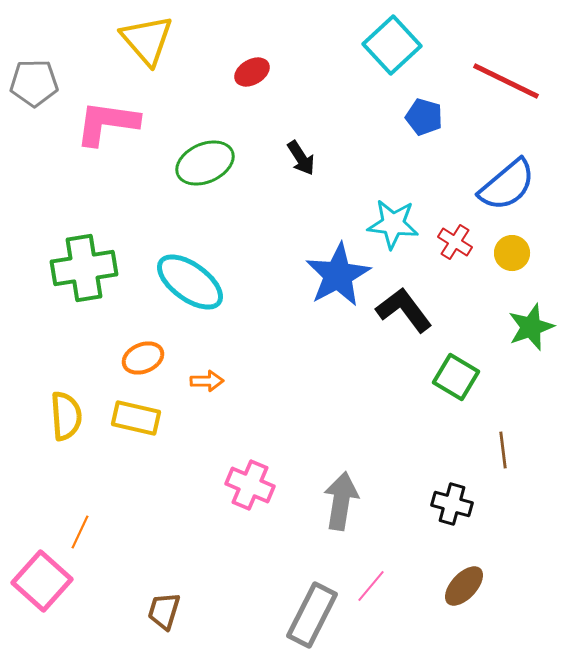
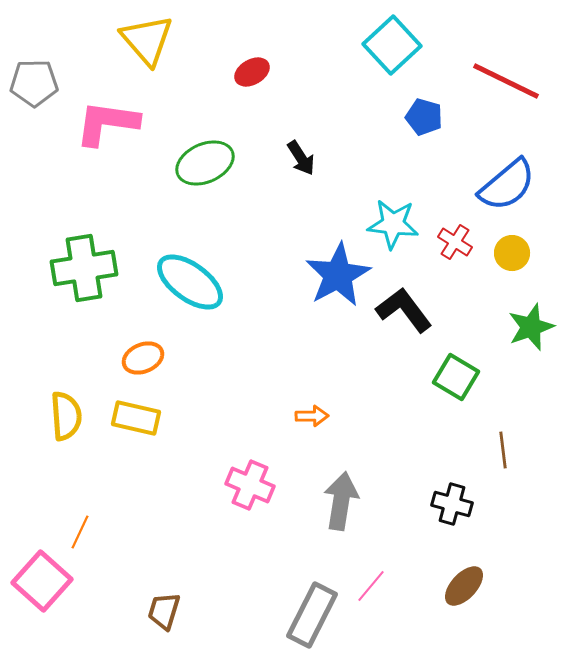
orange arrow: moved 105 px right, 35 px down
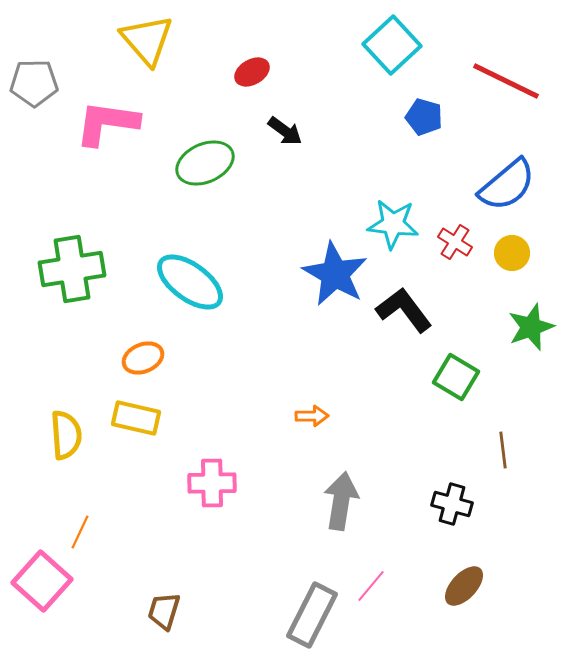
black arrow: moved 16 px left, 27 px up; rotated 21 degrees counterclockwise
green cross: moved 12 px left, 1 px down
blue star: moved 3 px left, 1 px up; rotated 14 degrees counterclockwise
yellow semicircle: moved 19 px down
pink cross: moved 38 px left, 2 px up; rotated 24 degrees counterclockwise
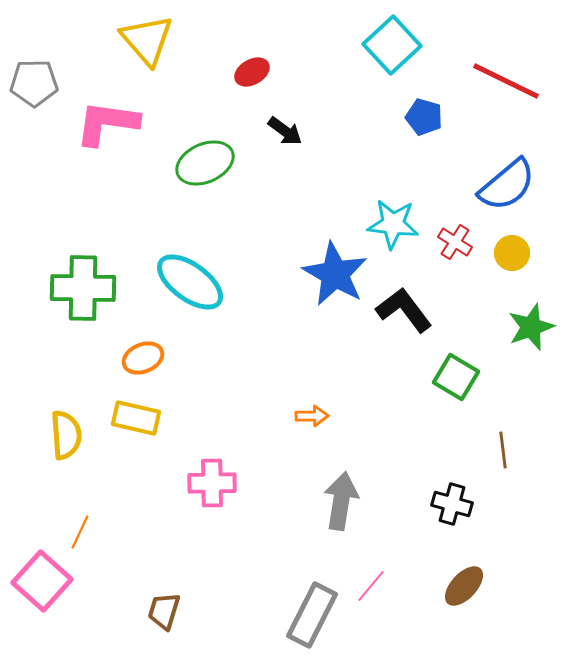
green cross: moved 11 px right, 19 px down; rotated 10 degrees clockwise
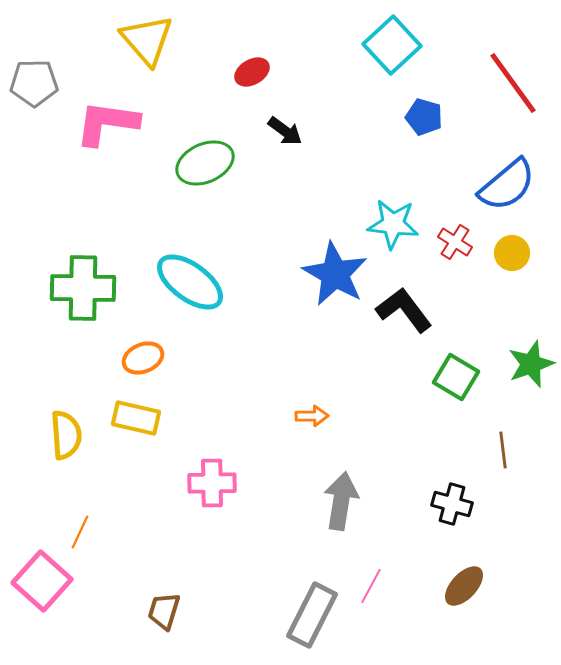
red line: moved 7 px right, 2 px down; rotated 28 degrees clockwise
green star: moved 37 px down
pink line: rotated 12 degrees counterclockwise
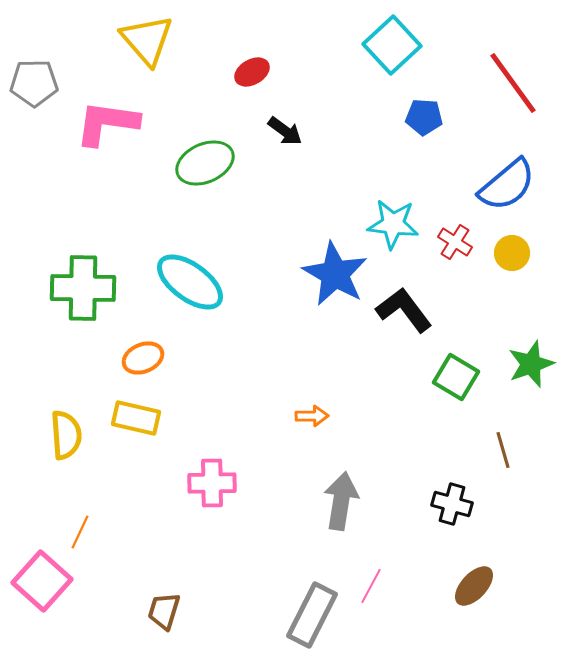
blue pentagon: rotated 12 degrees counterclockwise
brown line: rotated 9 degrees counterclockwise
brown ellipse: moved 10 px right
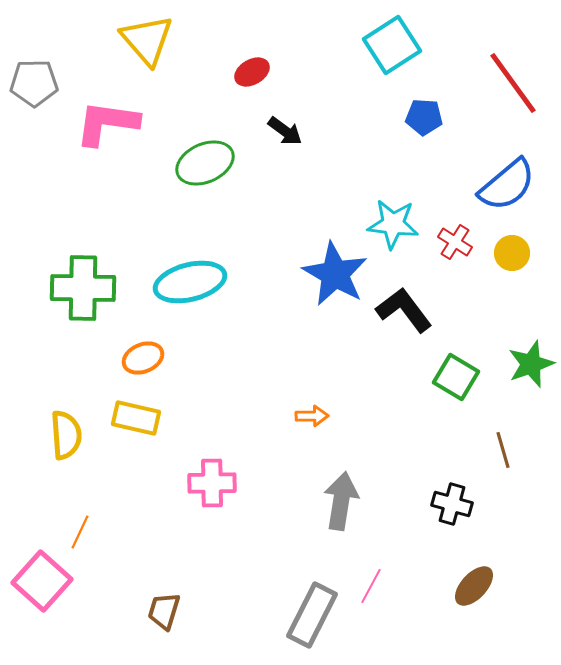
cyan square: rotated 10 degrees clockwise
cyan ellipse: rotated 50 degrees counterclockwise
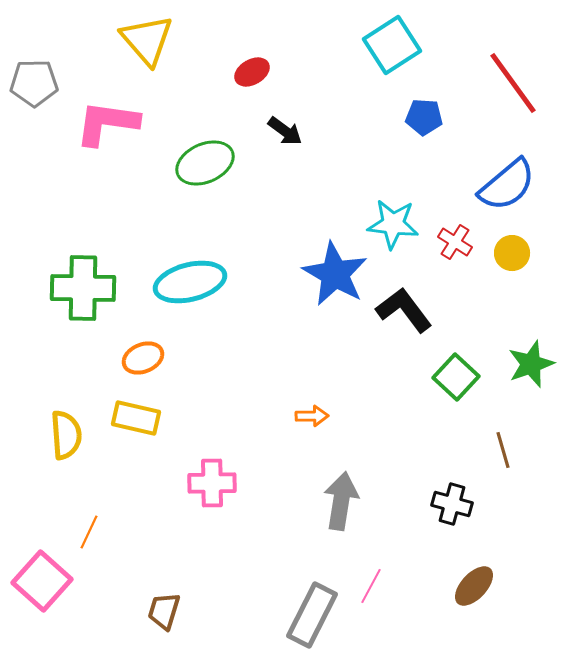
green square: rotated 12 degrees clockwise
orange line: moved 9 px right
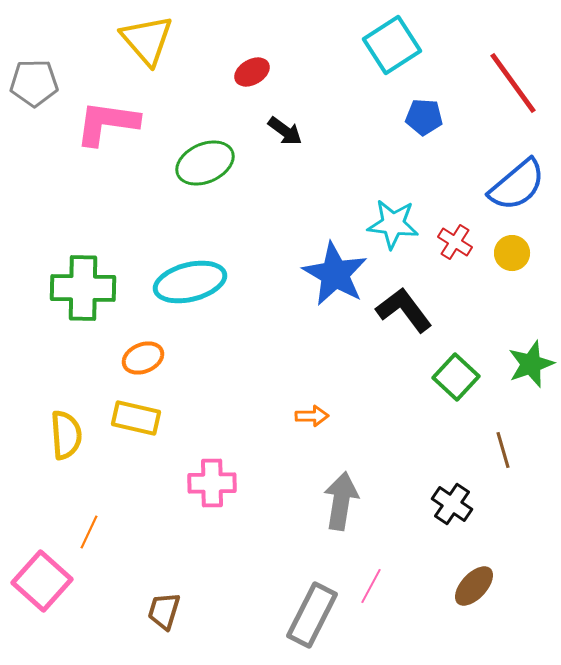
blue semicircle: moved 10 px right
black cross: rotated 18 degrees clockwise
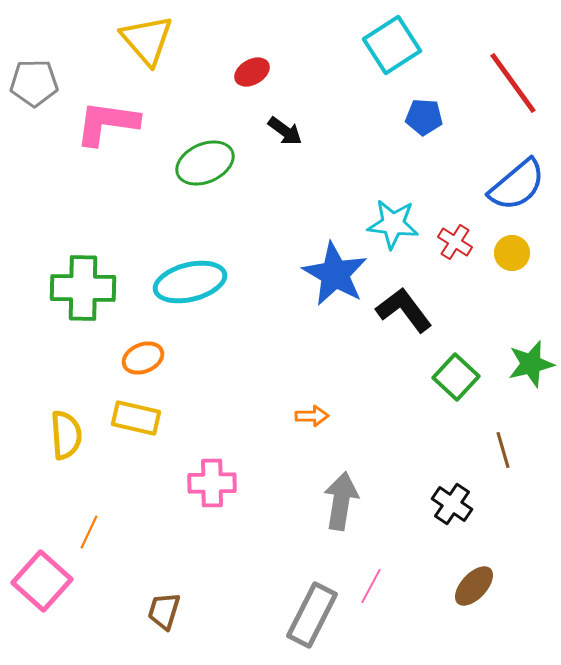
green star: rotated 6 degrees clockwise
